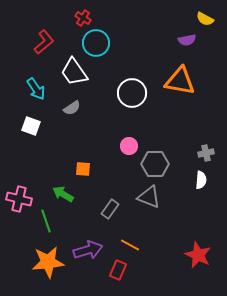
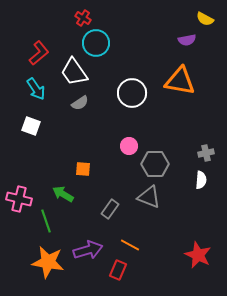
red L-shape: moved 5 px left, 11 px down
gray semicircle: moved 8 px right, 5 px up
orange star: rotated 16 degrees clockwise
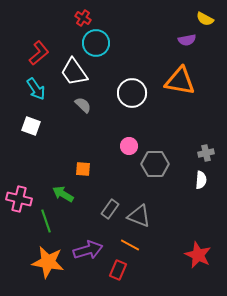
gray semicircle: moved 3 px right, 2 px down; rotated 102 degrees counterclockwise
gray triangle: moved 10 px left, 19 px down
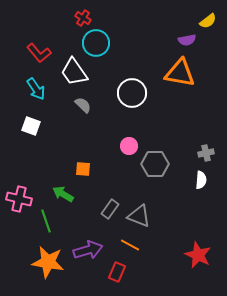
yellow semicircle: moved 3 px right, 2 px down; rotated 66 degrees counterclockwise
red L-shape: rotated 90 degrees clockwise
orange triangle: moved 8 px up
red rectangle: moved 1 px left, 2 px down
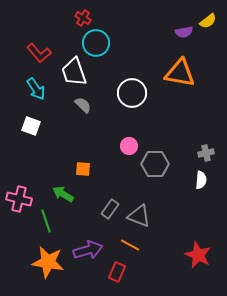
purple semicircle: moved 3 px left, 8 px up
white trapezoid: rotated 16 degrees clockwise
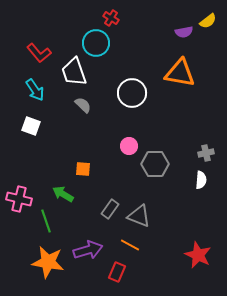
red cross: moved 28 px right
cyan arrow: moved 1 px left, 1 px down
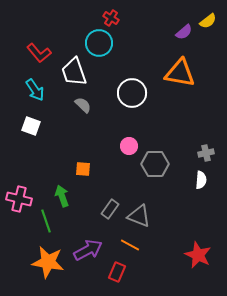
purple semicircle: rotated 30 degrees counterclockwise
cyan circle: moved 3 px right
green arrow: moved 1 px left, 2 px down; rotated 40 degrees clockwise
purple arrow: rotated 12 degrees counterclockwise
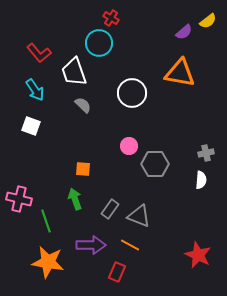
green arrow: moved 13 px right, 3 px down
purple arrow: moved 3 px right, 5 px up; rotated 28 degrees clockwise
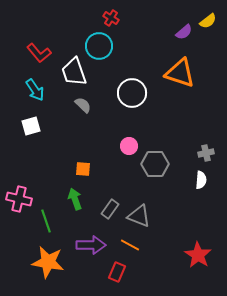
cyan circle: moved 3 px down
orange triangle: rotated 8 degrees clockwise
white square: rotated 36 degrees counterclockwise
red star: rotated 8 degrees clockwise
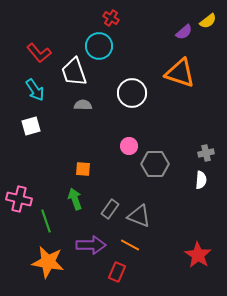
gray semicircle: rotated 42 degrees counterclockwise
